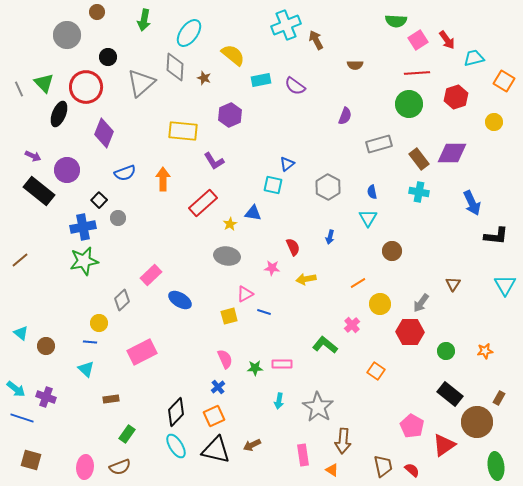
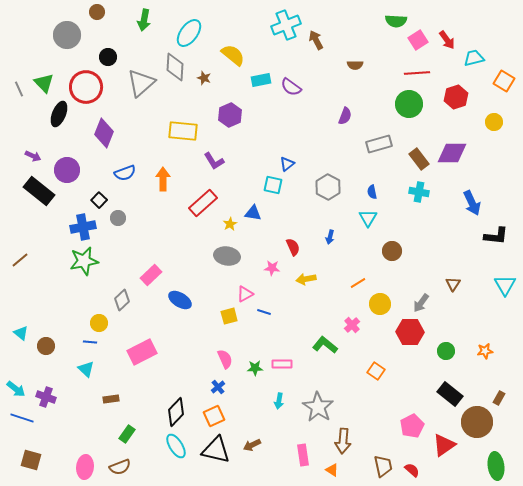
purple semicircle at (295, 86): moved 4 px left, 1 px down
pink pentagon at (412, 426): rotated 15 degrees clockwise
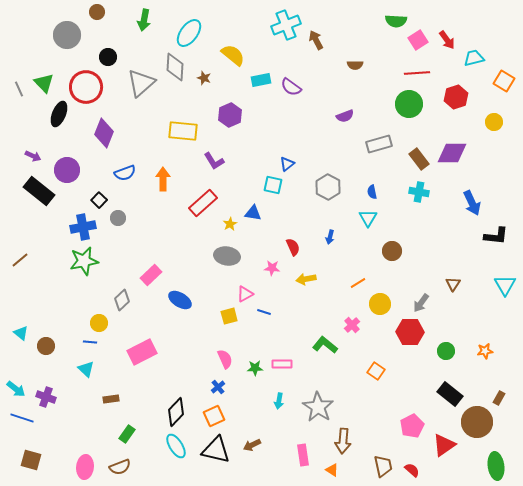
purple semicircle at (345, 116): rotated 48 degrees clockwise
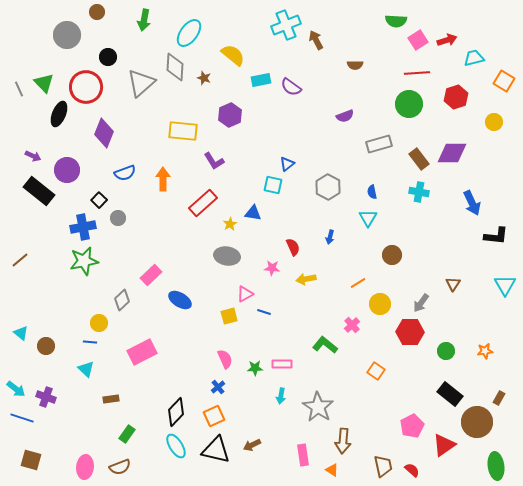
red arrow at (447, 40): rotated 72 degrees counterclockwise
brown circle at (392, 251): moved 4 px down
cyan arrow at (279, 401): moved 2 px right, 5 px up
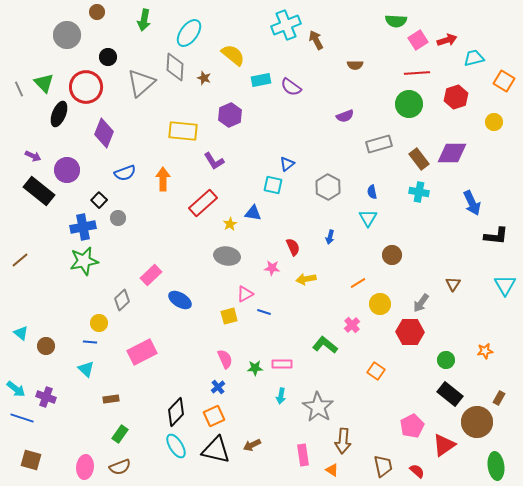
green circle at (446, 351): moved 9 px down
green rectangle at (127, 434): moved 7 px left
red semicircle at (412, 470): moved 5 px right, 1 px down
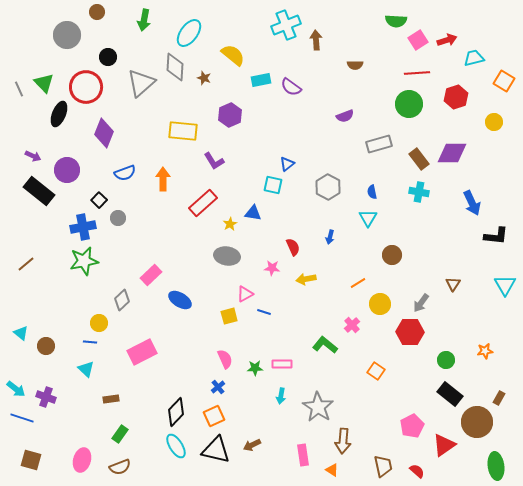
brown arrow at (316, 40): rotated 24 degrees clockwise
brown line at (20, 260): moved 6 px right, 4 px down
pink ellipse at (85, 467): moved 3 px left, 7 px up; rotated 10 degrees clockwise
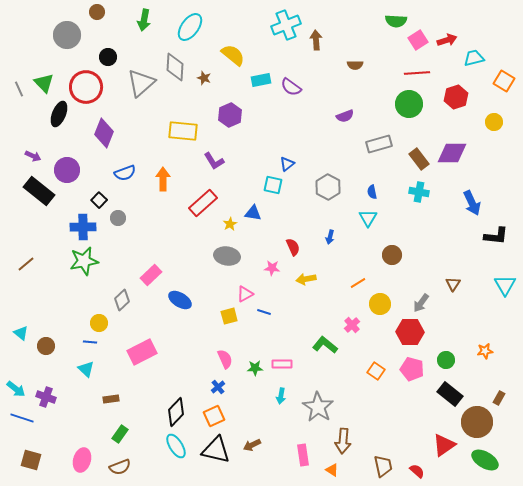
cyan ellipse at (189, 33): moved 1 px right, 6 px up
blue cross at (83, 227): rotated 10 degrees clockwise
pink pentagon at (412, 426): moved 57 px up; rotated 30 degrees counterclockwise
green ellipse at (496, 466): moved 11 px left, 6 px up; rotated 52 degrees counterclockwise
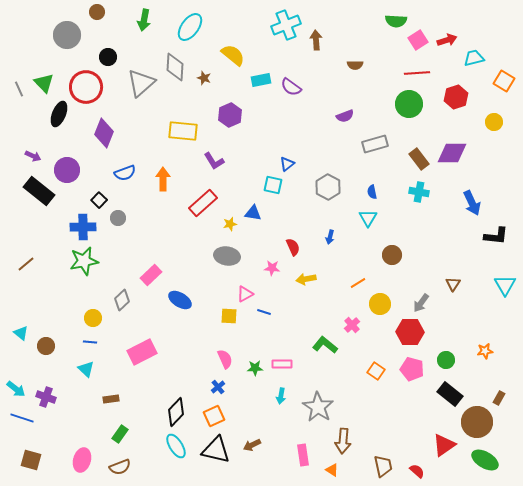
gray rectangle at (379, 144): moved 4 px left
yellow star at (230, 224): rotated 16 degrees clockwise
yellow square at (229, 316): rotated 18 degrees clockwise
yellow circle at (99, 323): moved 6 px left, 5 px up
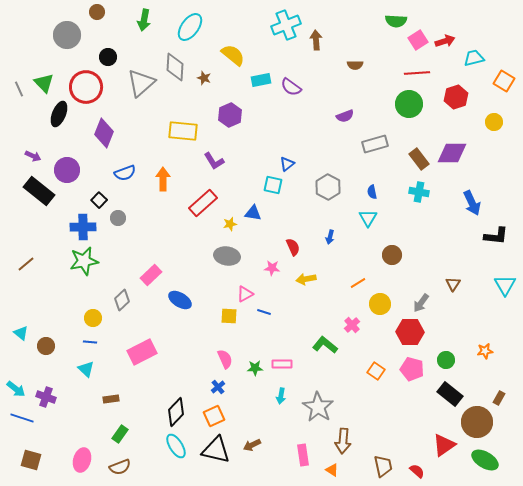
red arrow at (447, 40): moved 2 px left, 1 px down
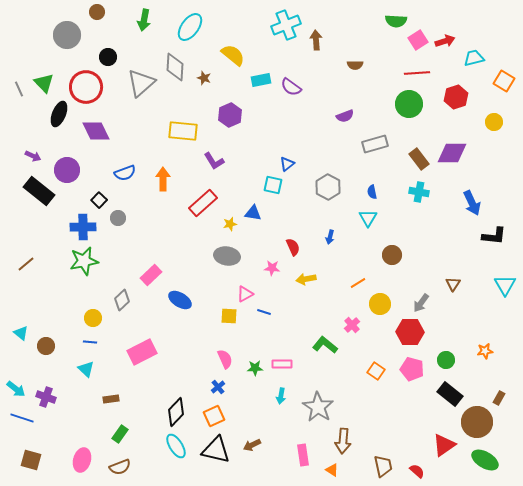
purple diamond at (104, 133): moved 8 px left, 2 px up; rotated 48 degrees counterclockwise
black L-shape at (496, 236): moved 2 px left
